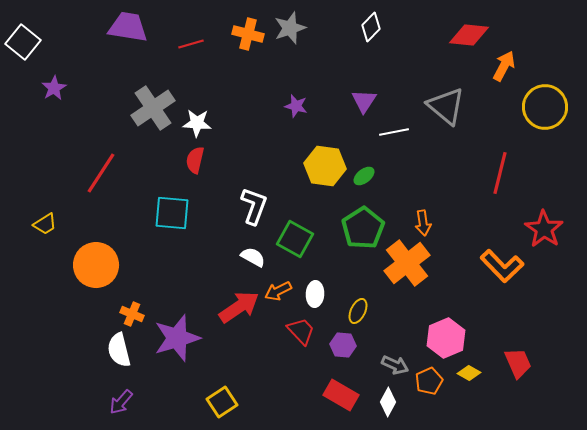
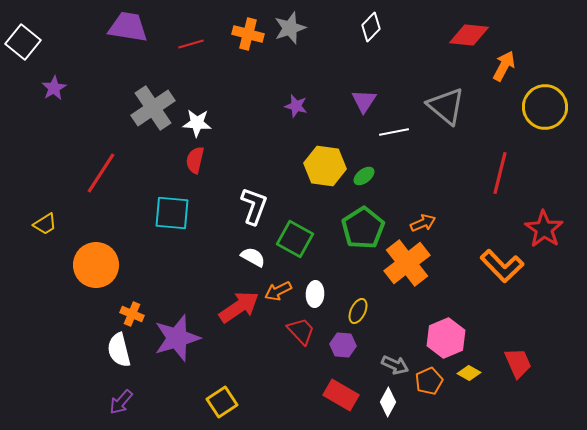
orange arrow at (423, 223): rotated 105 degrees counterclockwise
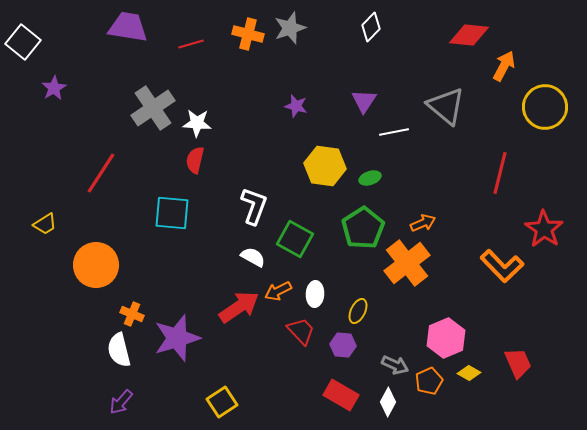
green ellipse at (364, 176): moved 6 px right, 2 px down; rotated 20 degrees clockwise
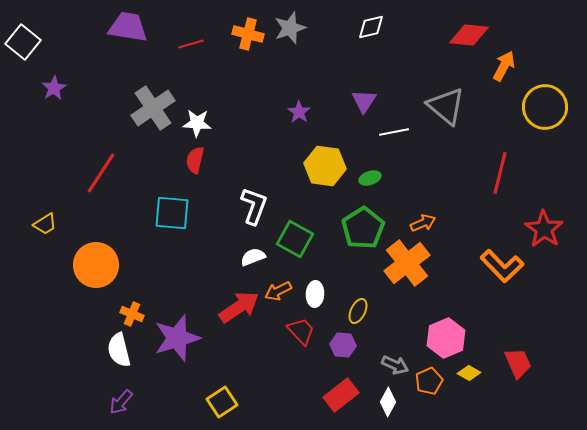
white diamond at (371, 27): rotated 32 degrees clockwise
purple star at (296, 106): moved 3 px right, 6 px down; rotated 20 degrees clockwise
white semicircle at (253, 257): rotated 50 degrees counterclockwise
red rectangle at (341, 395): rotated 68 degrees counterclockwise
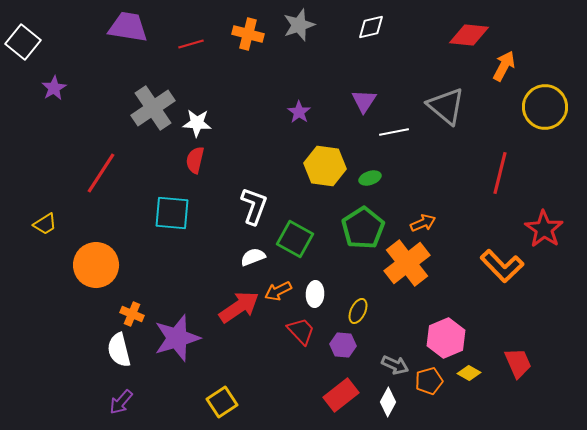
gray star at (290, 28): moved 9 px right, 3 px up
orange pentagon at (429, 381): rotated 8 degrees clockwise
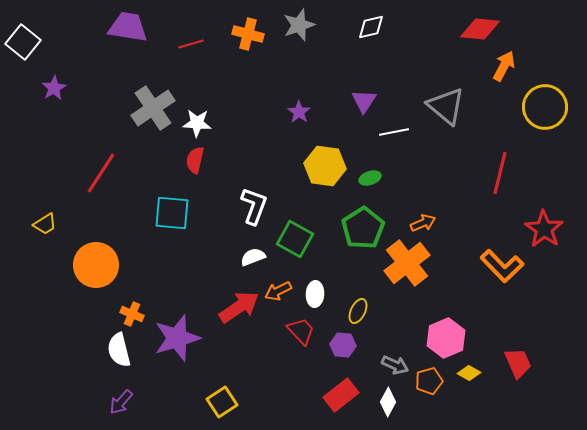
red diamond at (469, 35): moved 11 px right, 6 px up
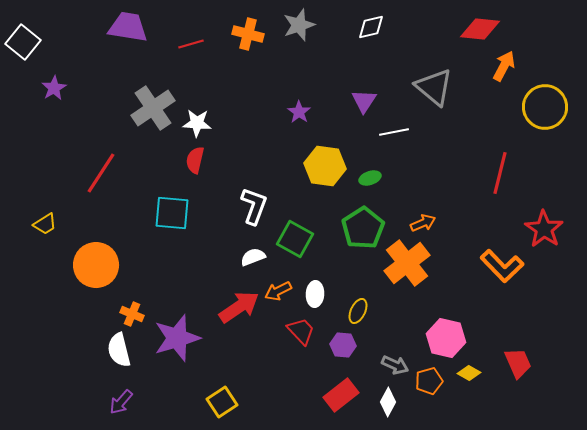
gray triangle at (446, 106): moved 12 px left, 19 px up
pink hexagon at (446, 338): rotated 24 degrees counterclockwise
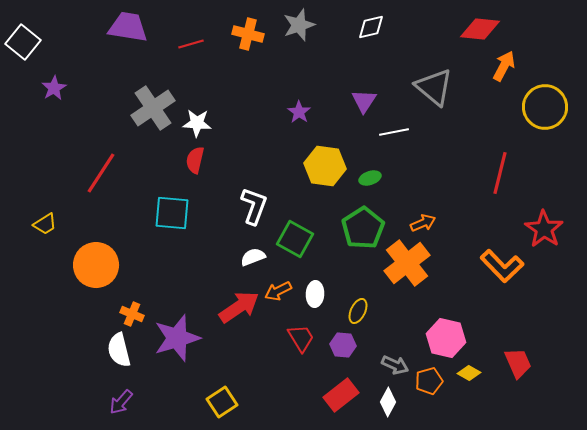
red trapezoid at (301, 331): moved 7 px down; rotated 12 degrees clockwise
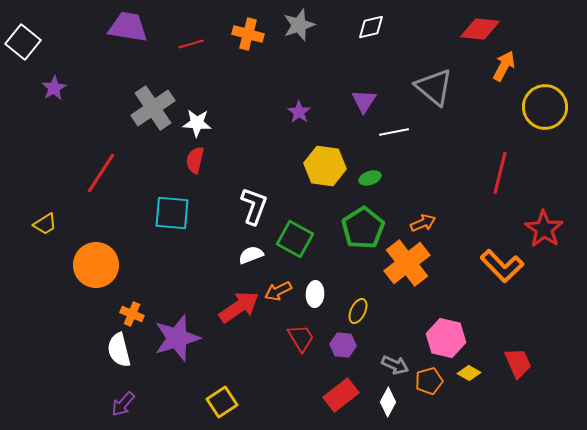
white semicircle at (253, 257): moved 2 px left, 2 px up
purple arrow at (121, 402): moved 2 px right, 2 px down
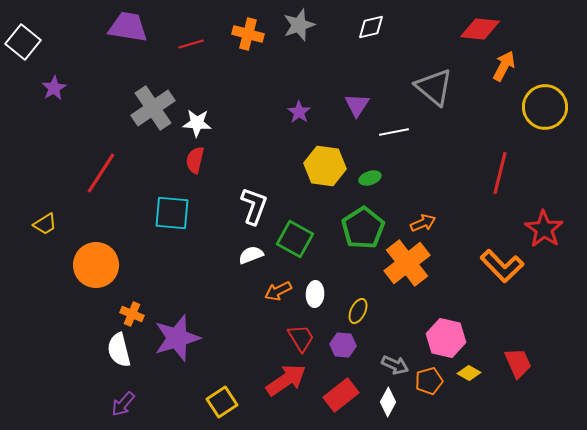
purple triangle at (364, 101): moved 7 px left, 4 px down
red arrow at (239, 307): moved 47 px right, 73 px down
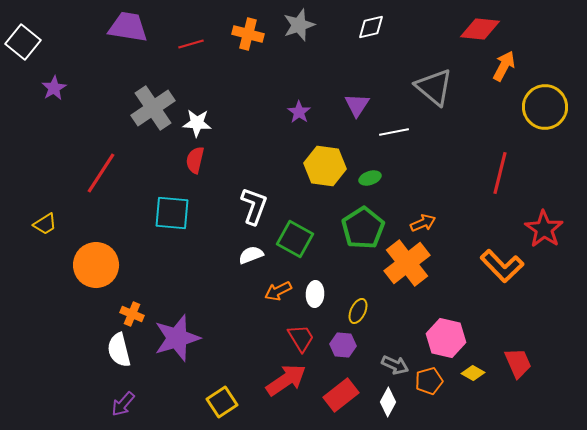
yellow diamond at (469, 373): moved 4 px right
